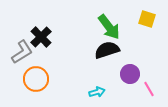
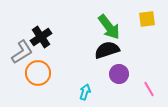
yellow square: rotated 24 degrees counterclockwise
black cross: rotated 10 degrees clockwise
purple circle: moved 11 px left
orange circle: moved 2 px right, 6 px up
cyan arrow: moved 12 px left; rotated 56 degrees counterclockwise
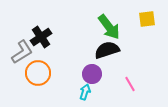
purple circle: moved 27 px left
pink line: moved 19 px left, 5 px up
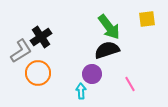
gray L-shape: moved 1 px left, 1 px up
cyan arrow: moved 4 px left, 1 px up; rotated 21 degrees counterclockwise
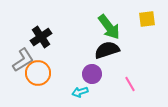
gray L-shape: moved 2 px right, 9 px down
cyan arrow: moved 1 px left, 1 px down; rotated 105 degrees counterclockwise
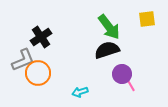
gray L-shape: rotated 10 degrees clockwise
purple circle: moved 30 px right
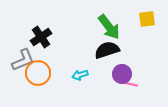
pink line: rotated 49 degrees counterclockwise
cyan arrow: moved 17 px up
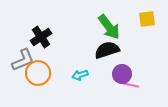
pink line: moved 1 px right, 1 px down
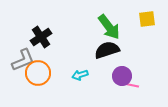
purple circle: moved 2 px down
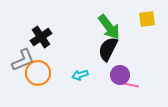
black semicircle: moved 1 px right, 1 px up; rotated 45 degrees counterclockwise
purple circle: moved 2 px left, 1 px up
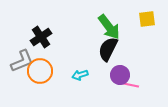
gray L-shape: moved 1 px left, 1 px down
orange circle: moved 2 px right, 2 px up
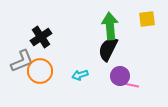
green arrow: moved 1 px right, 1 px up; rotated 148 degrees counterclockwise
purple circle: moved 1 px down
